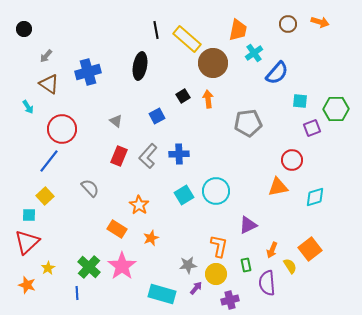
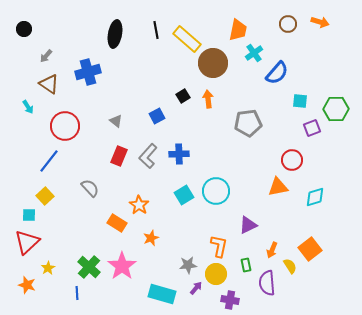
black ellipse at (140, 66): moved 25 px left, 32 px up
red circle at (62, 129): moved 3 px right, 3 px up
orange rectangle at (117, 229): moved 6 px up
purple cross at (230, 300): rotated 24 degrees clockwise
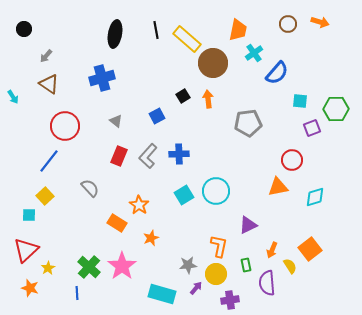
blue cross at (88, 72): moved 14 px right, 6 px down
cyan arrow at (28, 107): moved 15 px left, 10 px up
red triangle at (27, 242): moved 1 px left, 8 px down
orange star at (27, 285): moved 3 px right, 3 px down
purple cross at (230, 300): rotated 18 degrees counterclockwise
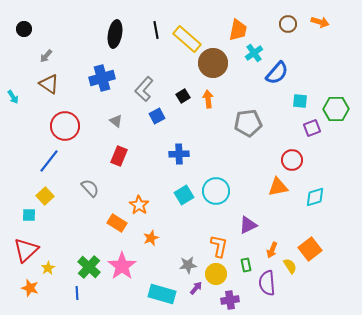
gray L-shape at (148, 156): moved 4 px left, 67 px up
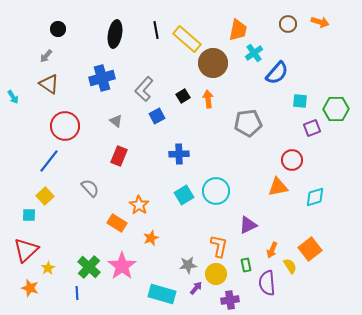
black circle at (24, 29): moved 34 px right
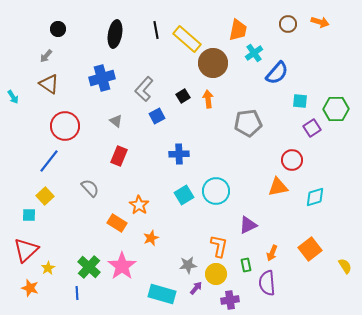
purple square at (312, 128): rotated 12 degrees counterclockwise
orange arrow at (272, 250): moved 3 px down
yellow semicircle at (290, 266): moved 55 px right
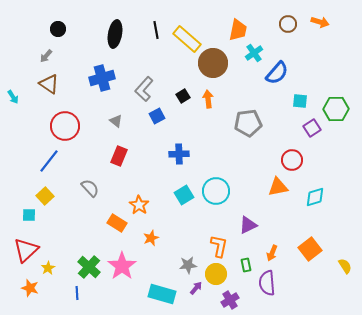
purple cross at (230, 300): rotated 24 degrees counterclockwise
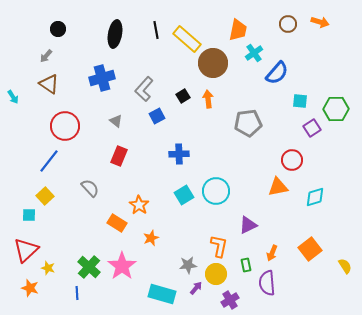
yellow star at (48, 268): rotated 24 degrees counterclockwise
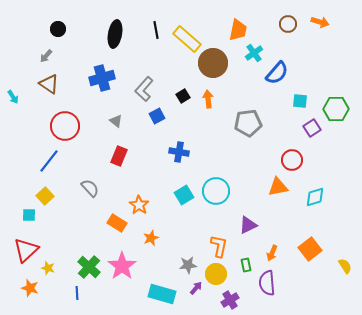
blue cross at (179, 154): moved 2 px up; rotated 12 degrees clockwise
